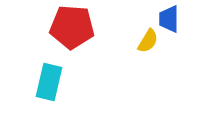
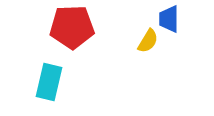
red pentagon: rotated 6 degrees counterclockwise
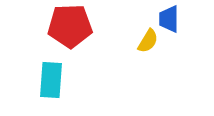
red pentagon: moved 2 px left, 1 px up
cyan rectangle: moved 2 px right, 2 px up; rotated 9 degrees counterclockwise
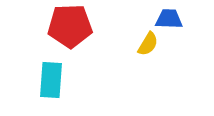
blue trapezoid: rotated 92 degrees clockwise
yellow semicircle: moved 3 px down
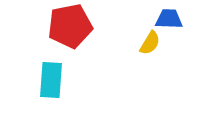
red pentagon: rotated 9 degrees counterclockwise
yellow semicircle: moved 2 px right, 1 px up
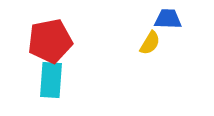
blue trapezoid: moved 1 px left
red pentagon: moved 20 px left, 15 px down
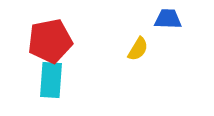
yellow semicircle: moved 12 px left, 6 px down
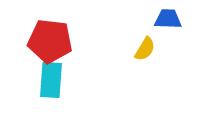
red pentagon: rotated 18 degrees clockwise
yellow semicircle: moved 7 px right
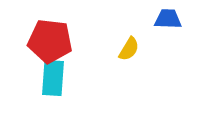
yellow semicircle: moved 16 px left
cyan rectangle: moved 2 px right, 2 px up
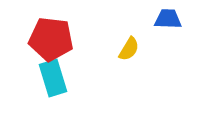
red pentagon: moved 1 px right, 2 px up
cyan rectangle: rotated 21 degrees counterclockwise
